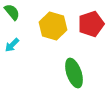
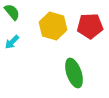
red pentagon: moved 1 px left, 2 px down; rotated 15 degrees clockwise
cyan arrow: moved 3 px up
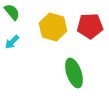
yellow hexagon: moved 1 px down
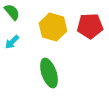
green ellipse: moved 25 px left
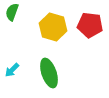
green semicircle: rotated 120 degrees counterclockwise
red pentagon: moved 1 px up; rotated 10 degrees clockwise
cyan arrow: moved 28 px down
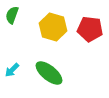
green semicircle: moved 3 px down
red pentagon: moved 4 px down
green ellipse: rotated 32 degrees counterclockwise
